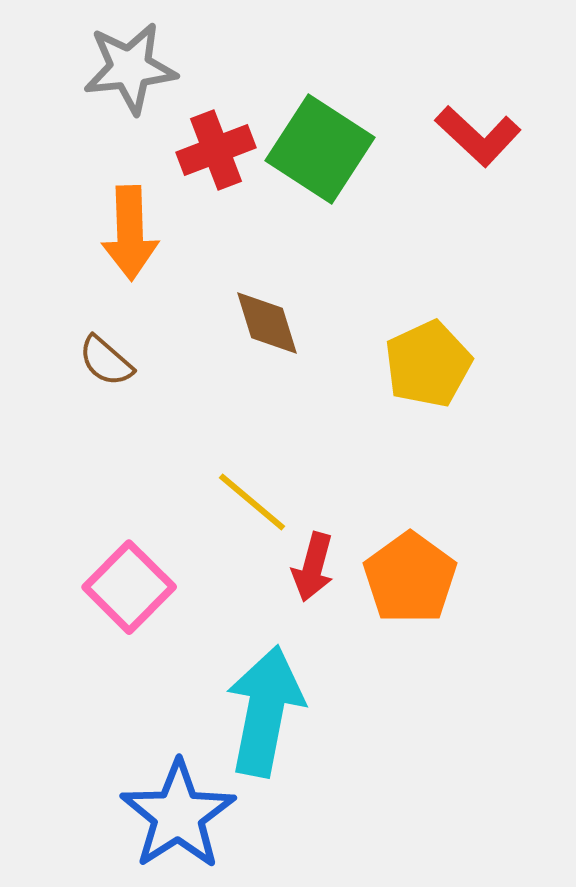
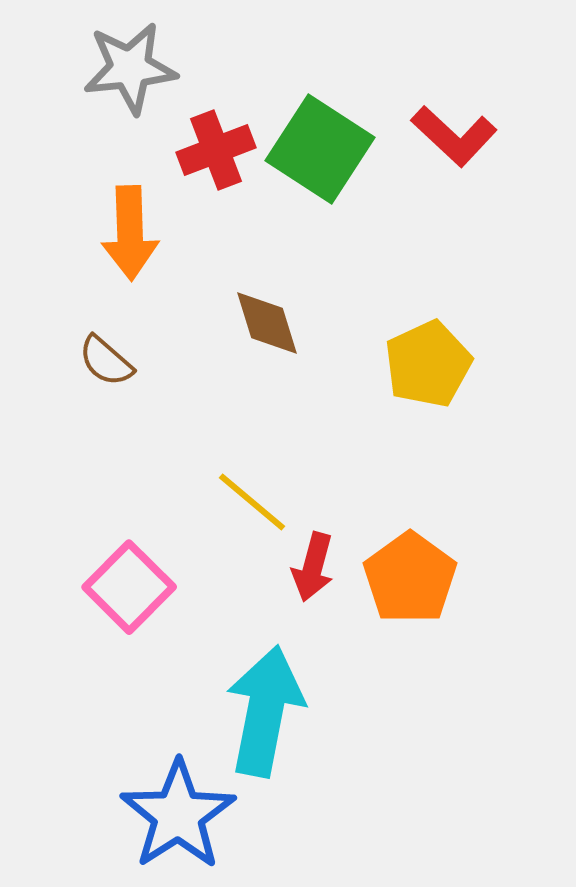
red L-shape: moved 24 px left
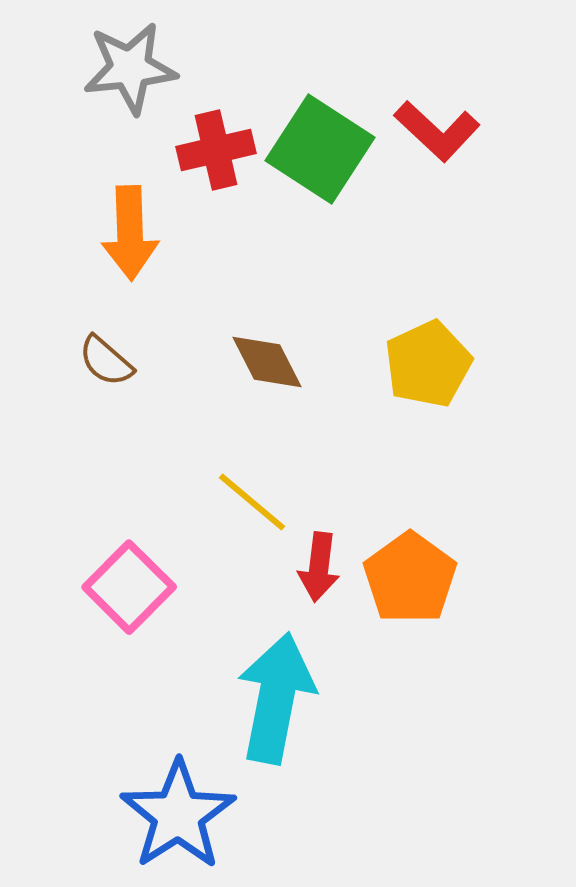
red L-shape: moved 17 px left, 5 px up
red cross: rotated 8 degrees clockwise
brown diamond: moved 39 px down; rotated 10 degrees counterclockwise
red arrow: moved 6 px right; rotated 8 degrees counterclockwise
cyan arrow: moved 11 px right, 13 px up
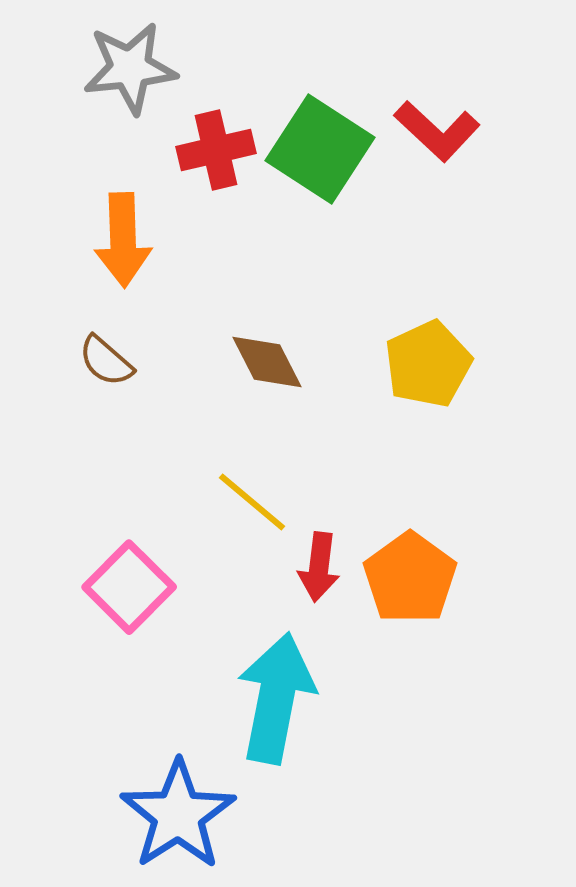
orange arrow: moved 7 px left, 7 px down
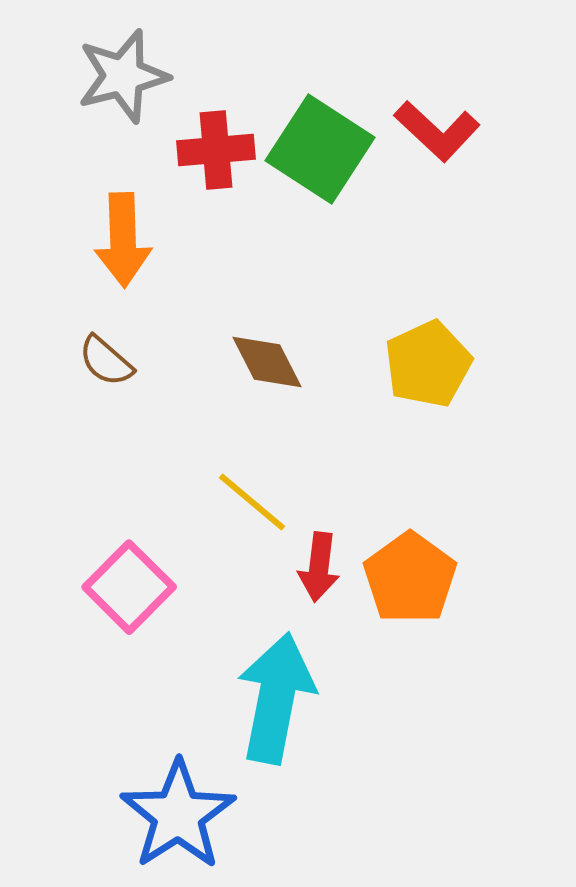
gray star: moved 7 px left, 8 px down; rotated 8 degrees counterclockwise
red cross: rotated 8 degrees clockwise
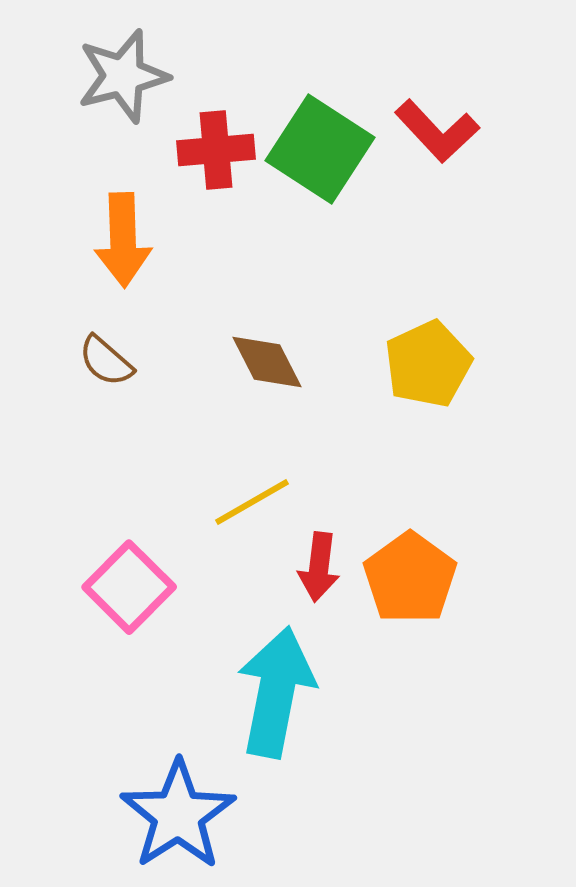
red L-shape: rotated 4 degrees clockwise
yellow line: rotated 70 degrees counterclockwise
cyan arrow: moved 6 px up
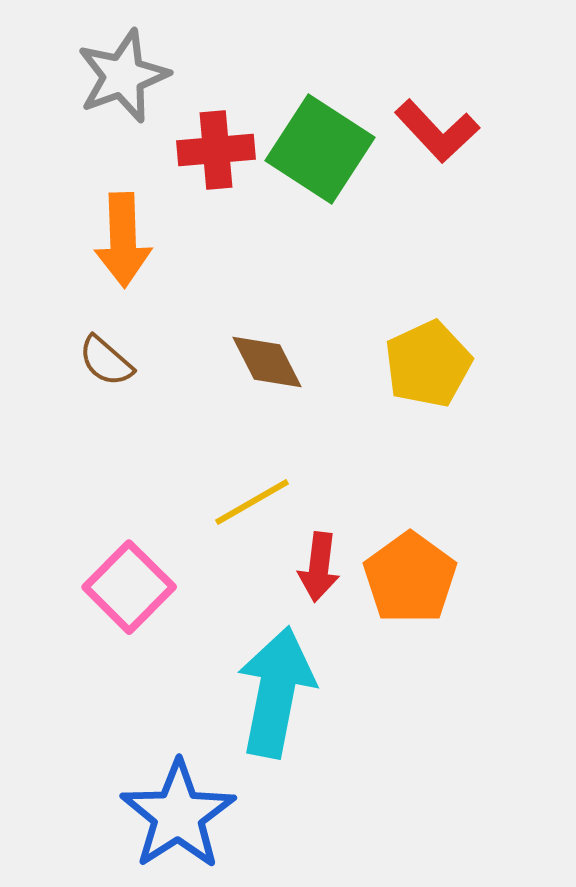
gray star: rotated 6 degrees counterclockwise
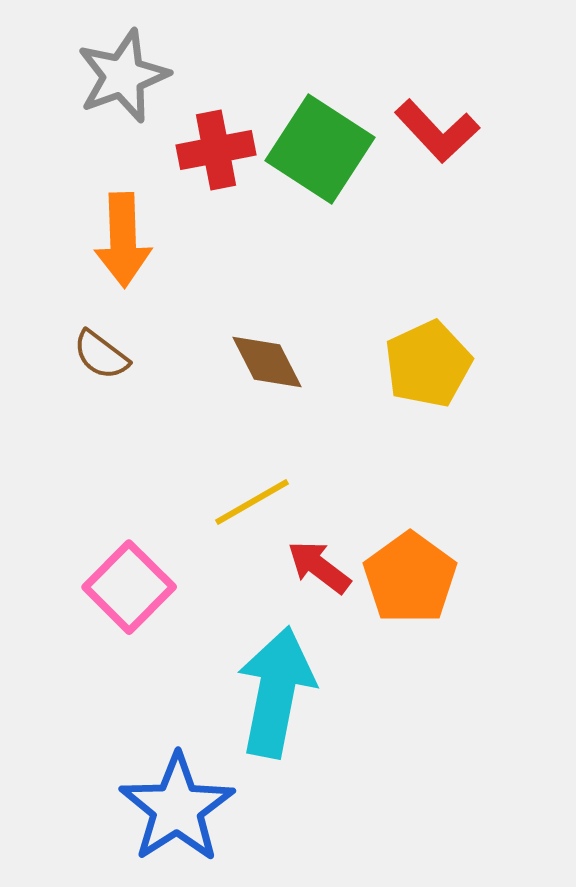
red cross: rotated 6 degrees counterclockwise
brown semicircle: moved 5 px left, 6 px up; rotated 4 degrees counterclockwise
red arrow: rotated 120 degrees clockwise
blue star: moved 1 px left, 7 px up
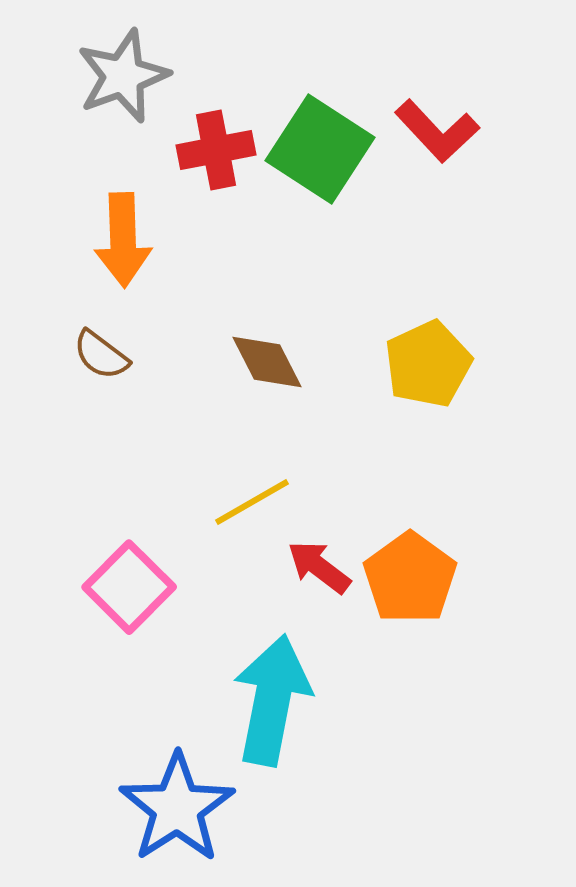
cyan arrow: moved 4 px left, 8 px down
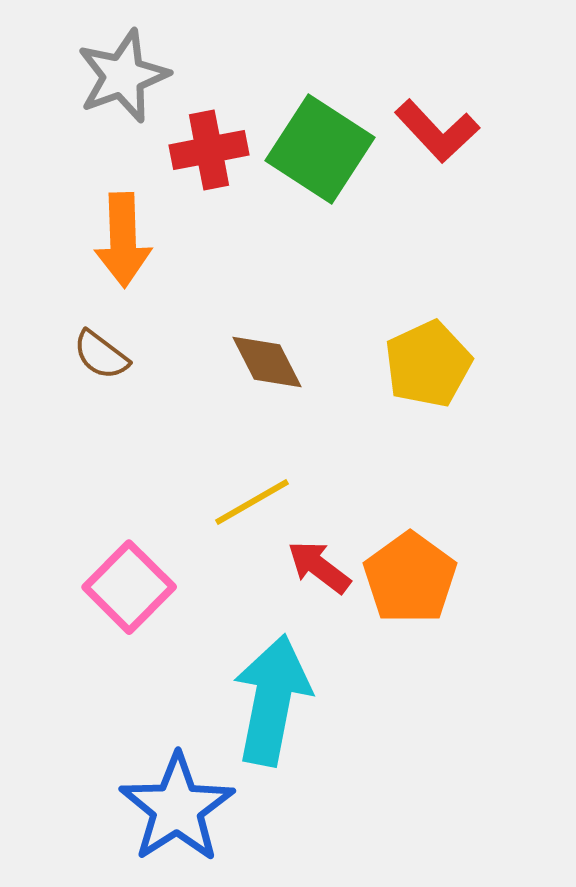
red cross: moved 7 px left
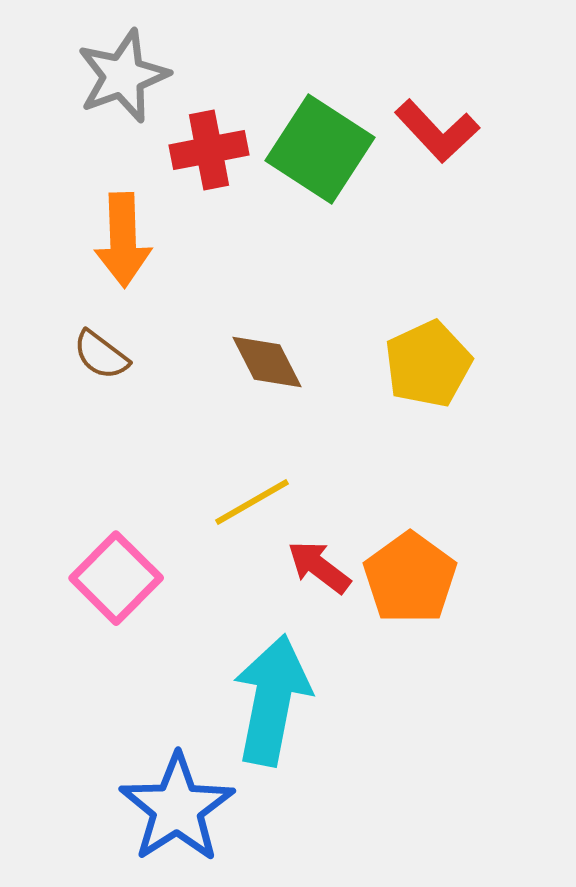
pink square: moved 13 px left, 9 px up
